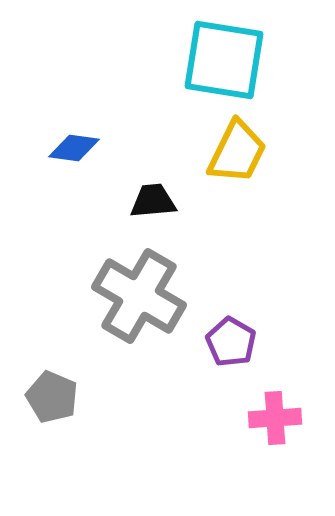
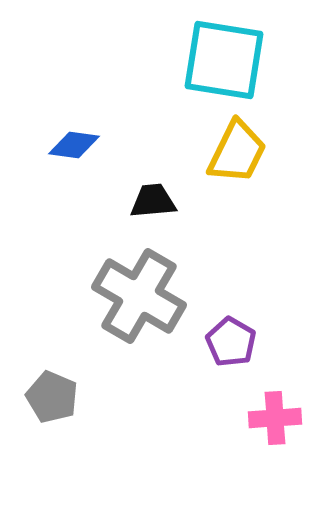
blue diamond: moved 3 px up
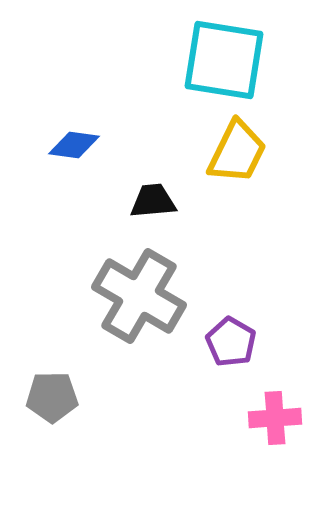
gray pentagon: rotated 24 degrees counterclockwise
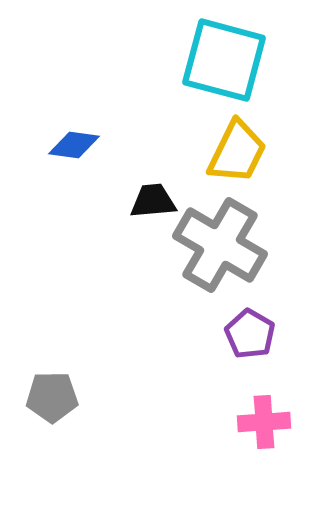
cyan square: rotated 6 degrees clockwise
gray cross: moved 81 px right, 51 px up
purple pentagon: moved 19 px right, 8 px up
pink cross: moved 11 px left, 4 px down
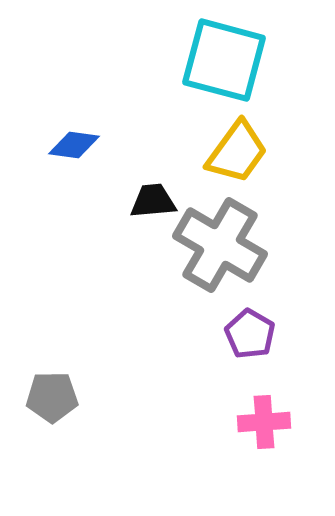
yellow trapezoid: rotated 10 degrees clockwise
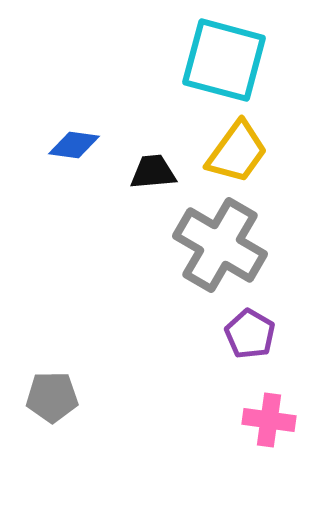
black trapezoid: moved 29 px up
pink cross: moved 5 px right, 2 px up; rotated 12 degrees clockwise
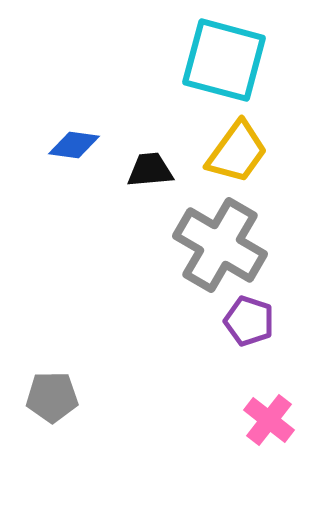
black trapezoid: moved 3 px left, 2 px up
purple pentagon: moved 1 px left, 13 px up; rotated 12 degrees counterclockwise
pink cross: rotated 30 degrees clockwise
